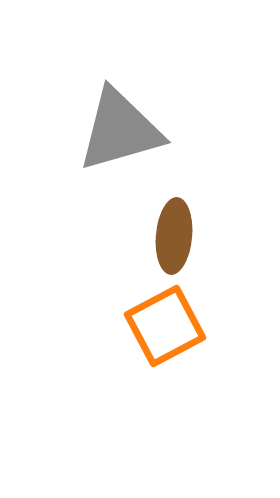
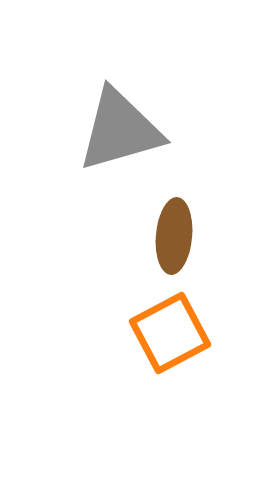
orange square: moved 5 px right, 7 px down
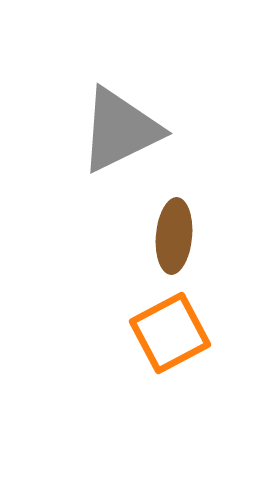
gray triangle: rotated 10 degrees counterclockwise
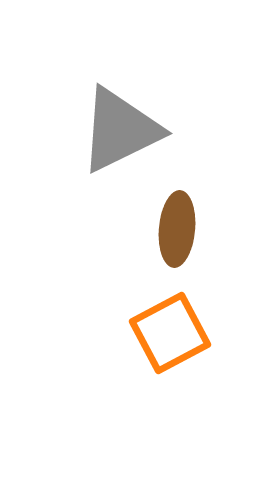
brown ellipse: moved 3 px right, 7 px up
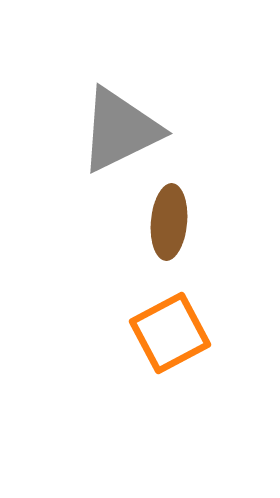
brown ellipse: moved 8 px left, 7 px up
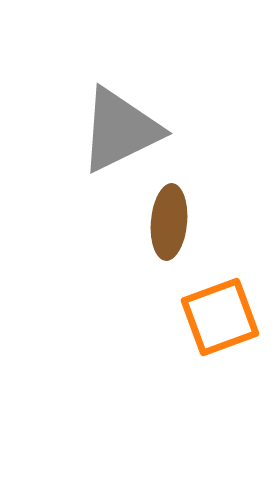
orange square: moved 50 px right, 16 px up; rotated 8 degrees clockwise
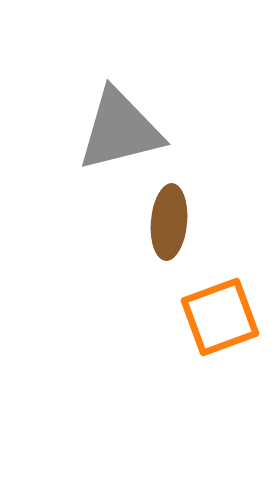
gray triangle: rotated 12 degrees clockwise
